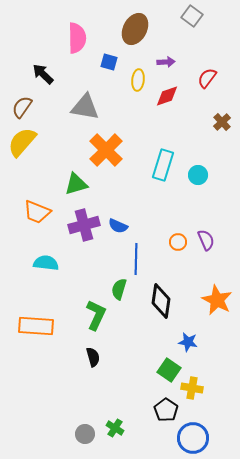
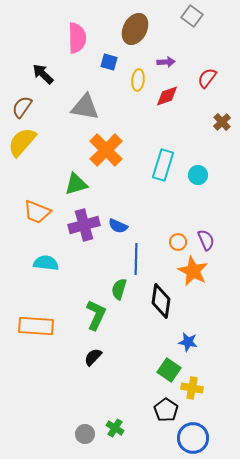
orange star: moved 24 px left, 29 px up
black semicircle: rotated 120 degrees counterclockwise
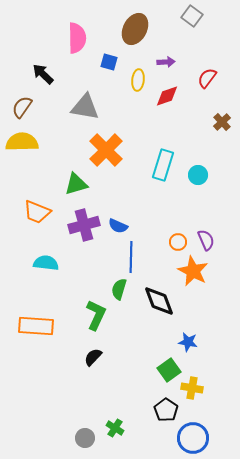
yellow semicircle: rotated 48 degrees clockwise
blue line: moved 5 px left, 2 px up
black diamond: moved 2 px left; rotated 28 degrees counterclockwise
green square: rotated 20 degrees clockwise
gray circle: moved 4 px down
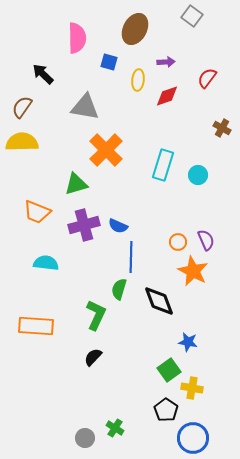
brown cross: moved 6 px down; rotated 18 degrees counterclockwise
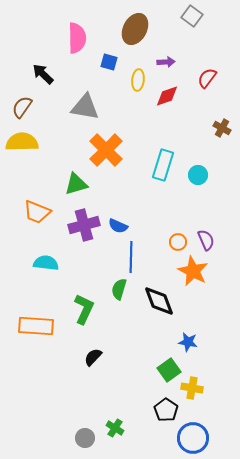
green L-shape: moved 12 px left, 6 px up
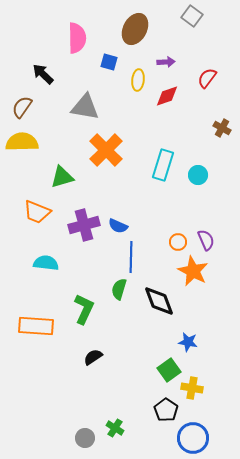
green triangle: moved 14 px left, 7 px up
black semicircle: rotated 12 degrees clockwise
